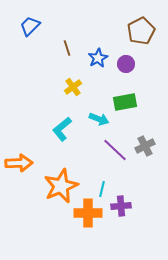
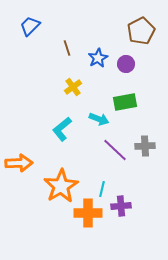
gray cross: rotated 24 degrees clockwise
orange star: rotated 8 degrees counterclockwise
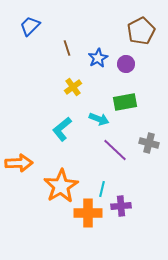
gray cross: moved 4 px right, 3 px up; rotated 18 degrees clockwise
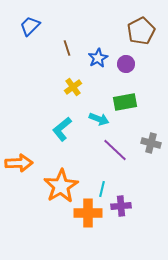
gray cross: moved 2 px right
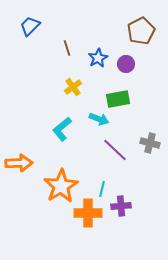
green rectangle: moved 7 px left, 3 px up
gray cross: moved 1 px left
